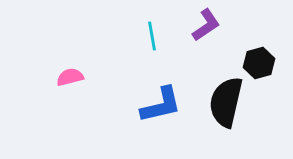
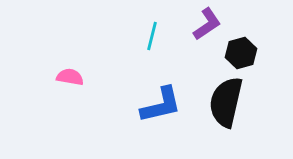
purple L-shape: moved 1 px right, 1 px up
cyan line: rotated 24 degrees clockwise
black hexagon: moved 18 px left, 10 px up
pink semicircle: rotated 24 degrees clockwise
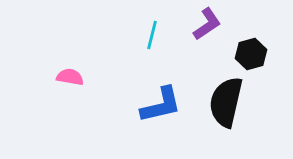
cyan line: moved 1 px up
black hexagon: moved 10 px right, 1 px down
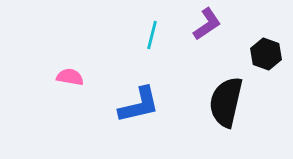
black hexagon: moved 15 px right; rotated 24 degrees counterclockwise
blue L-shape: moved 22 px left
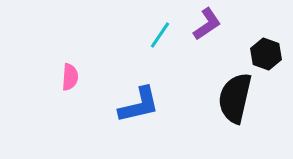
cyan line: moved 8 px right; rotated 20 degrees clockwise
pink semicircle: rotated 84 degrees clockwise
black semicircle: moved 9 px right, 4 px up
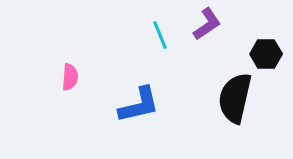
cyan line: rotated 56 degrees counterclockwise
black hexagon: rotated 20 degrees counterclockwise
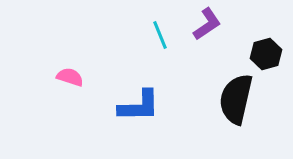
black hexagon: rotated 16 degrees counterclockwise
pink semicircle: rotated 76 degrees counterclockwise
black semicircle: moved 1 px right, 1 px down
blue L-shape: moved 1 px down; rotated 12 degrees clockwise
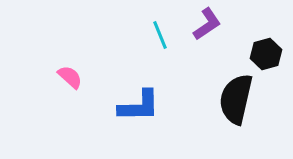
pink semicircle: rotated 24 degrees clockwise
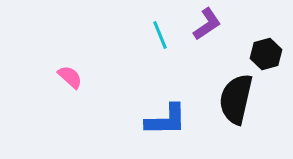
blue L-shape: moved 27 px right, 14 px down
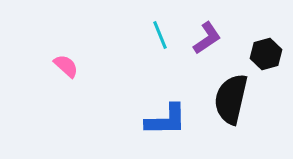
purple L-shape: moved 14 px down
pink semicircle: moved 4 px left, 11 px up
black semicircle: moved 5 px left
